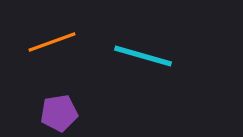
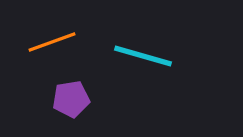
purple pentagon: moved 12 px right, 14 px up
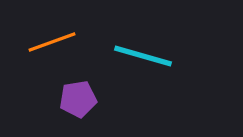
purple pentagon: moved 7 px right
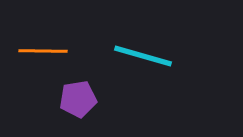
orange line: moved 9 px left, 9 px down; rotated 21 degrees clockwise
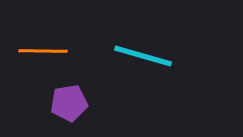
purple pentagon: moved 9 px left, 4 px down
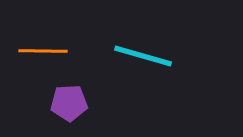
purple pentagon: rotated 6 degrees clockwise
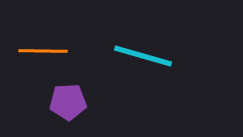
purple pentagon: moved 1 px left, 1 px up
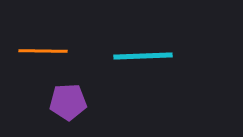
cyan line: rotated 18 degrees counterclockwise
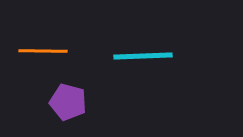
purple pentagon: rotated 18 degrees clockwise
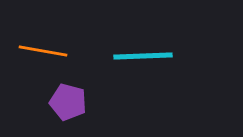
orange line: rotated 9 degrees clockwise
